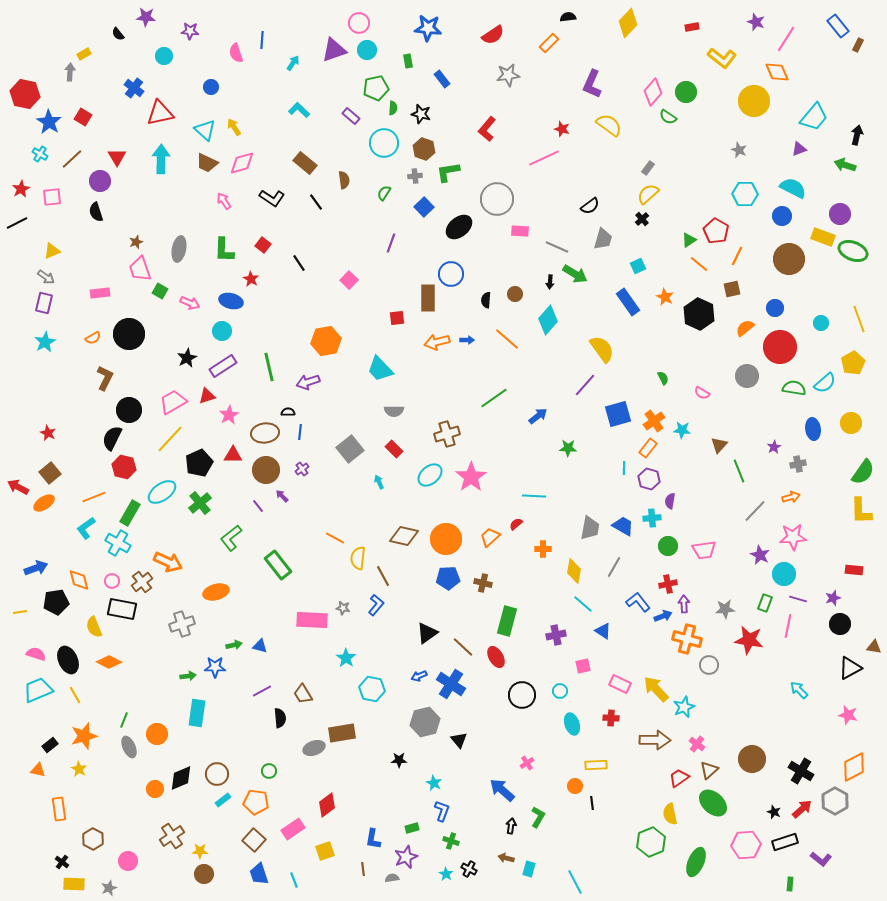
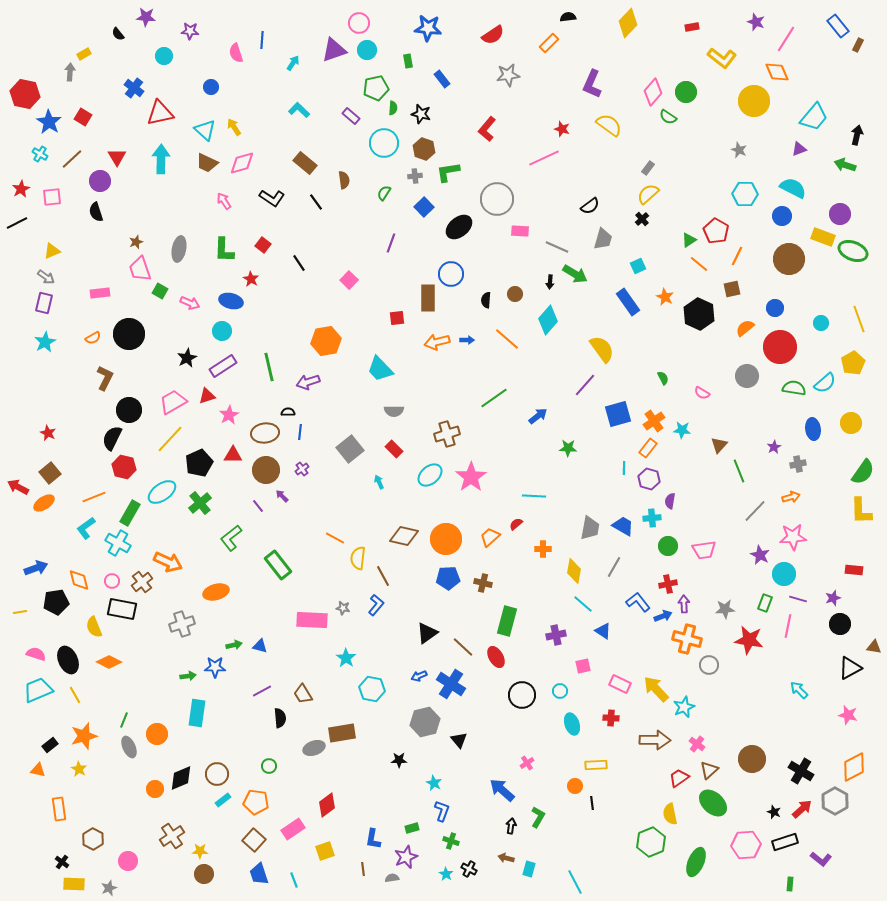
green circle at (269, 771): moved 5 px up
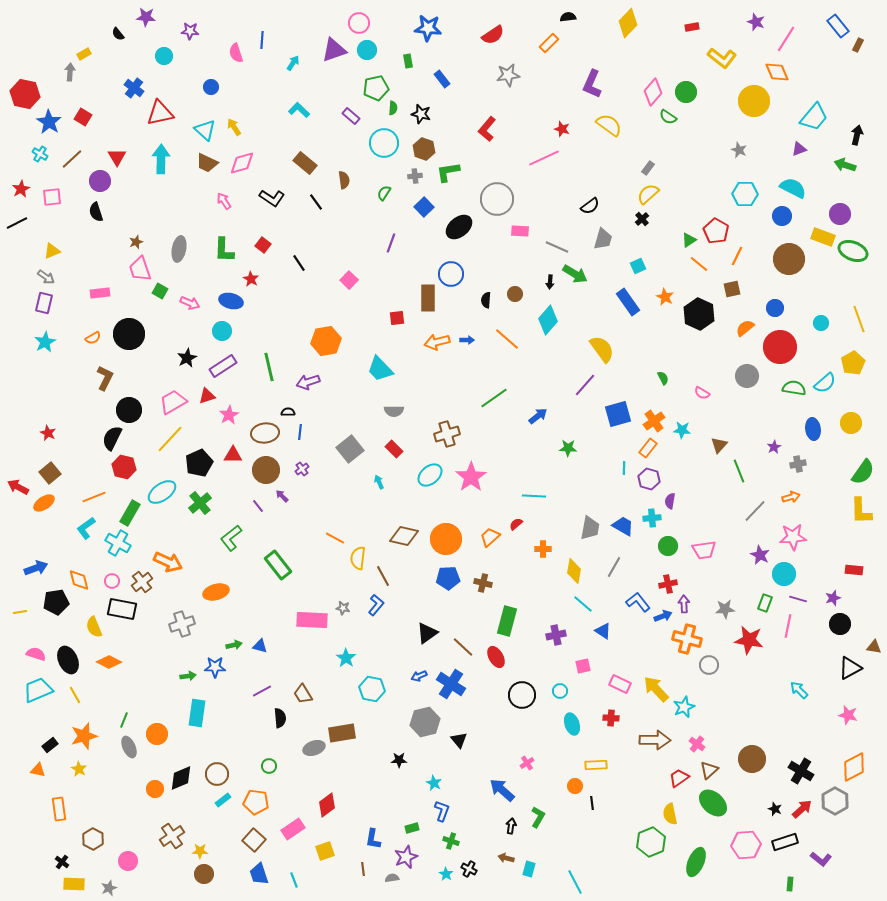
black star at (774, 812): moved 1 px right, 3 px up
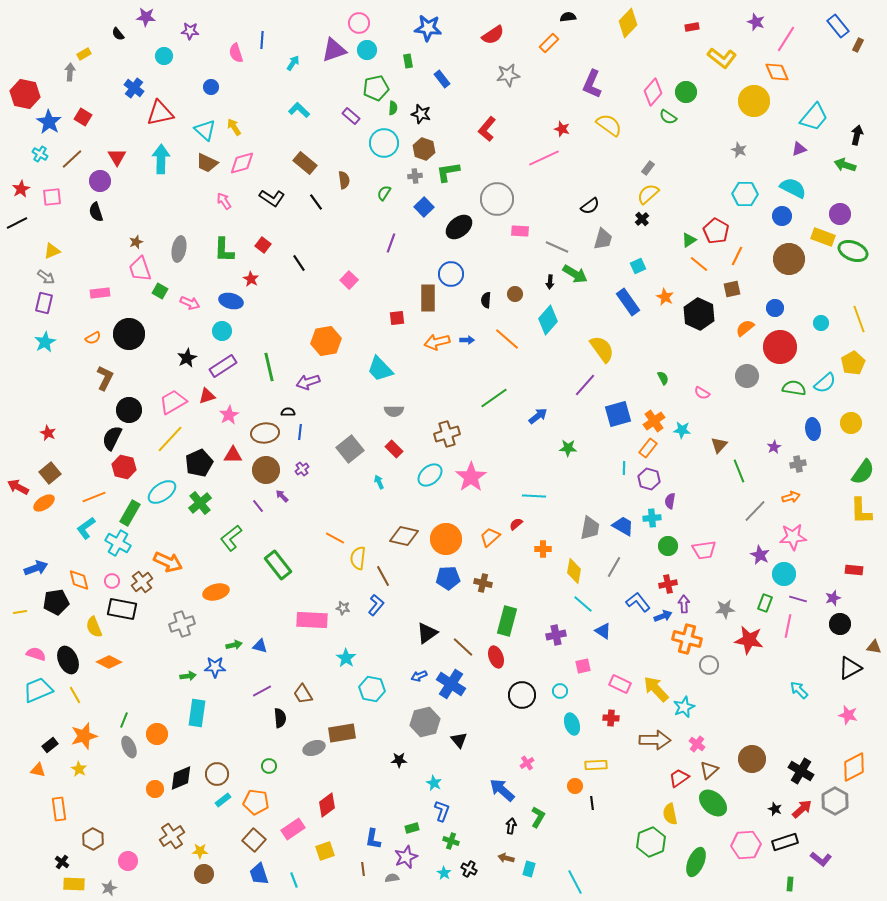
red ellipse at (496, 657): rotated 10 degrees clockwise
cyan star at (446, 874): moved 2 px left, 1 px up
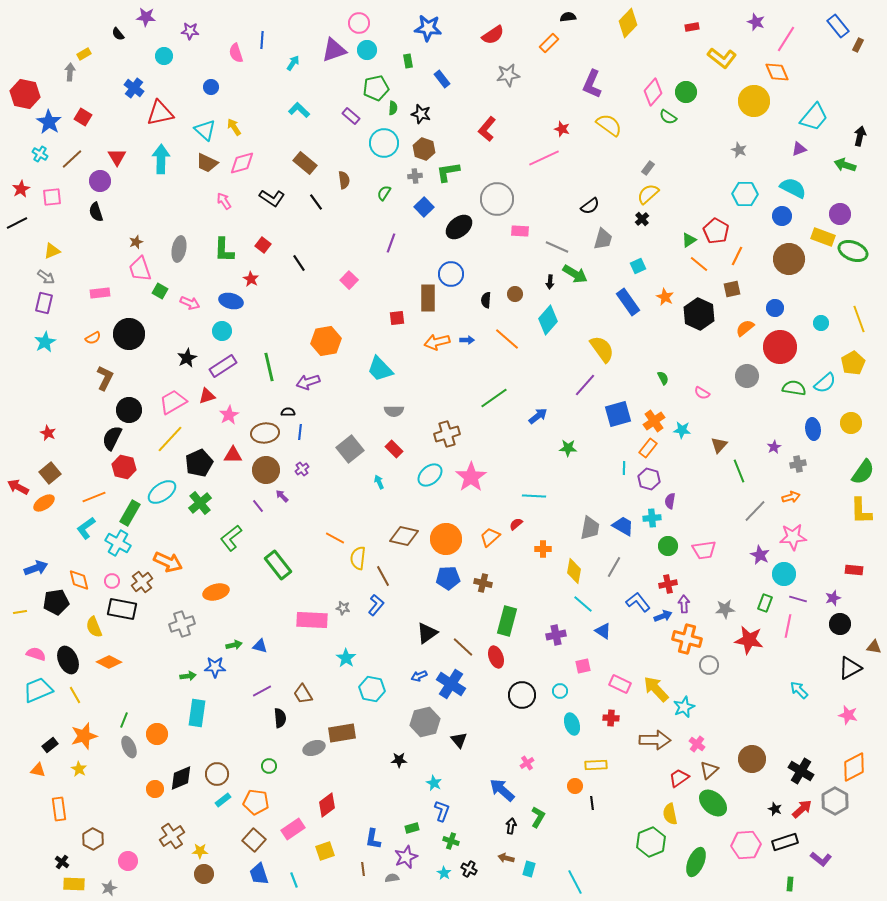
black arrow at (857, 135): moved 3 px right, 1 px down
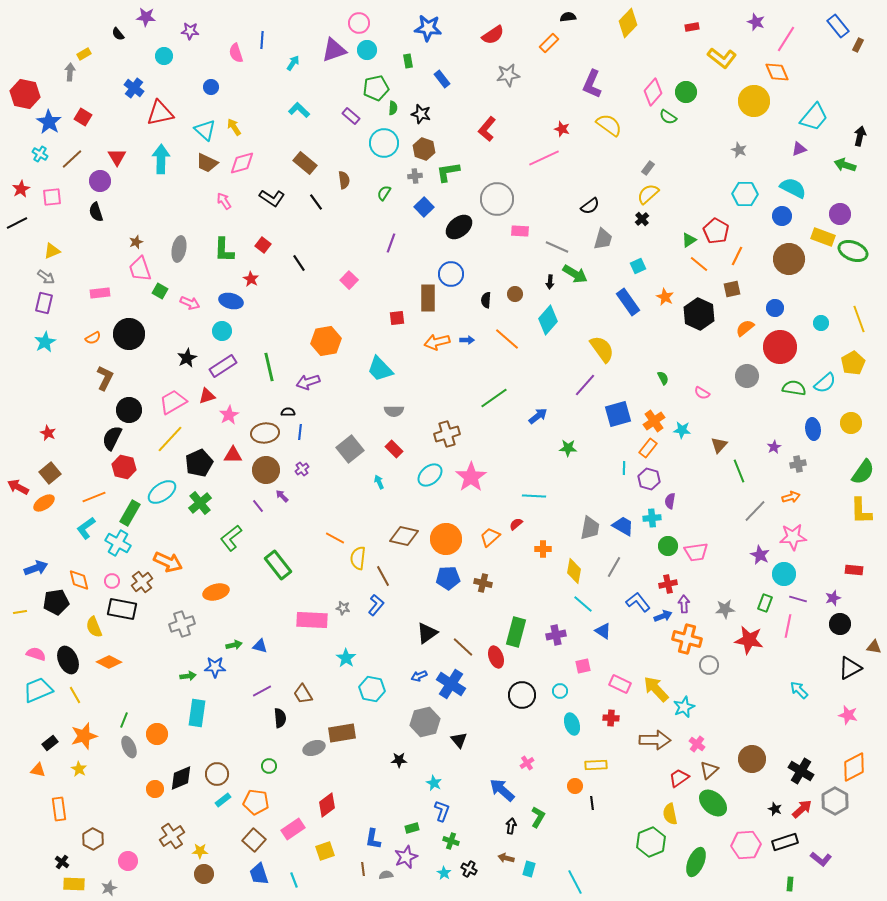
pink trapezoid at (704, 550): moved 8 px left, 2 px down
green rectangle at (507, 621): moved 9 px right, 11 px down
black rectangle at (50, 745): moved 2 px up
gray semicircle at (392, 878): moved 6 px left, 3 px up
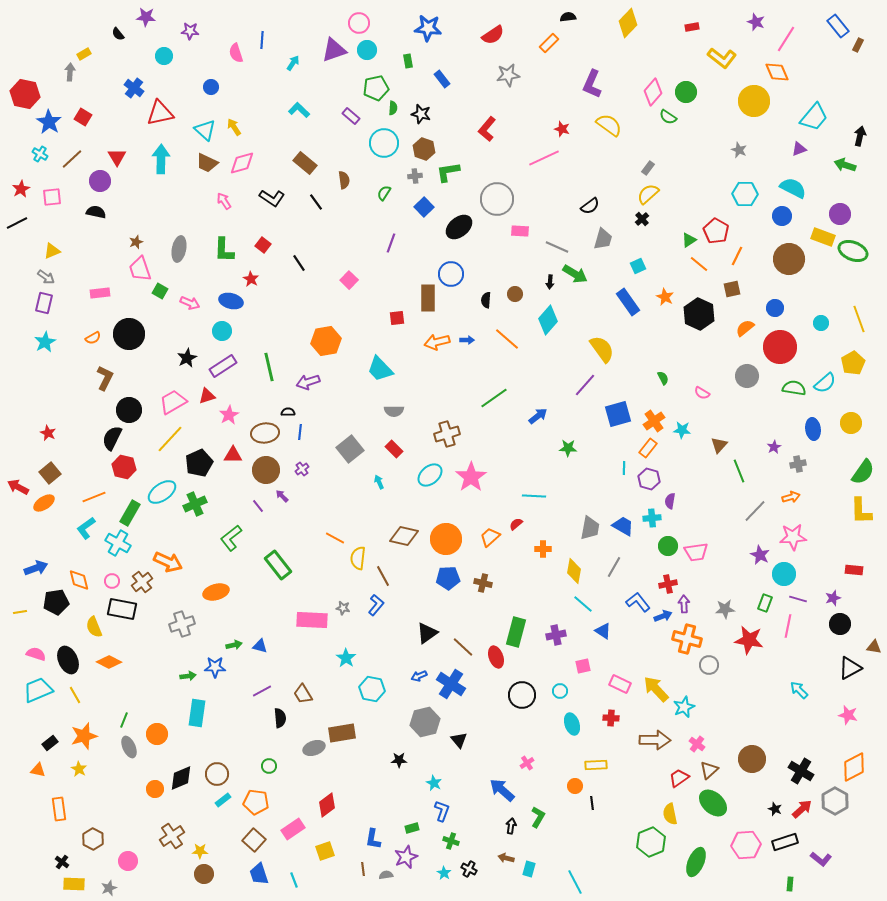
black semicircle at (96, 212): rotated 120 degrees clockwise
green cross at (200, 503): moved 5 px left, 1 px down; rotated 15 degrees clockwise
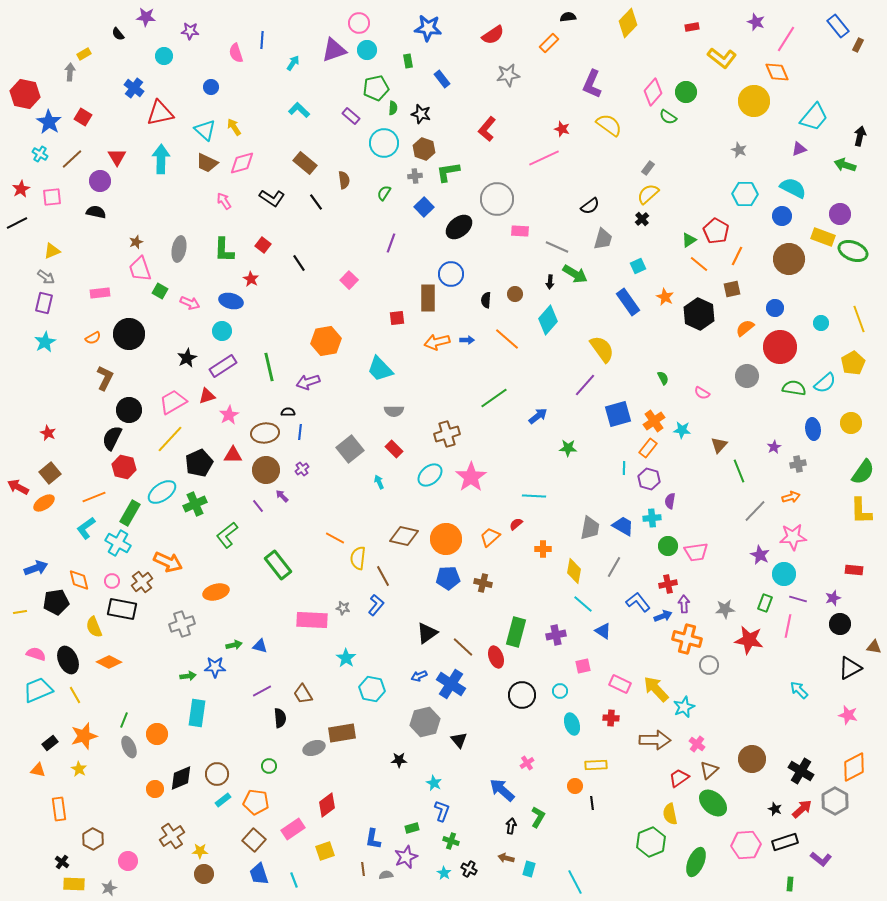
green L-shape at (231, 538): moved 4 px left, 3 px up
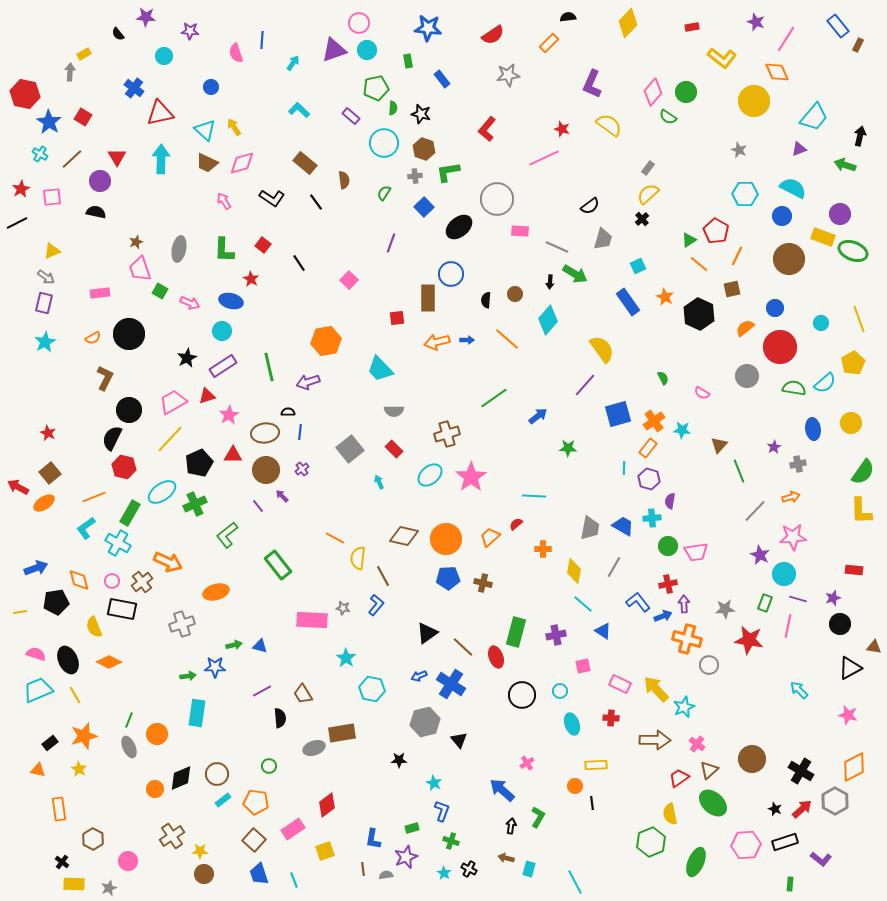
green line at (124, 720): moved 5 px right
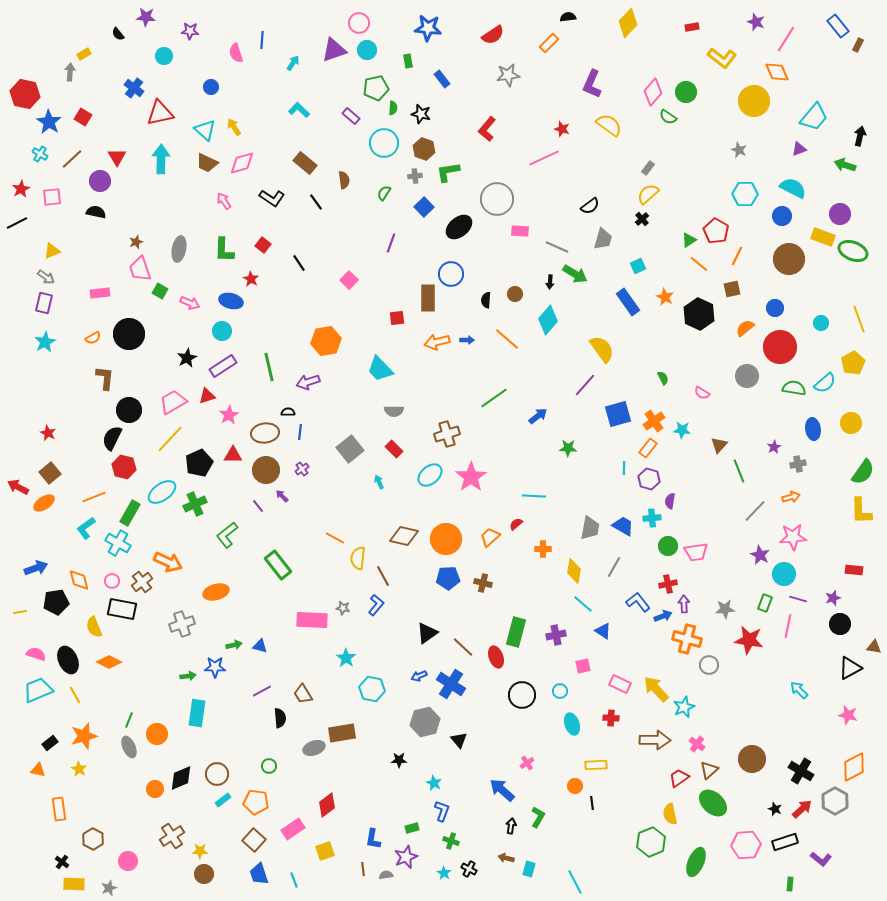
brown L-shape at (105, 378): rotated 20 degrees counterclockwise
